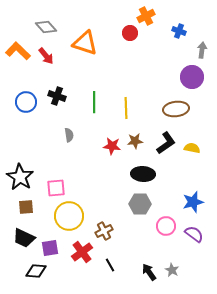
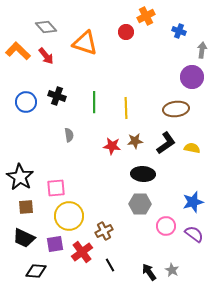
red circle: moved 4 px left, 1 px up
purple square: moved 5 px right, 4 px up
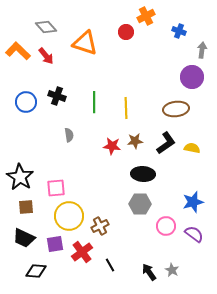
brown cross: moved 4 px left, 5 px up
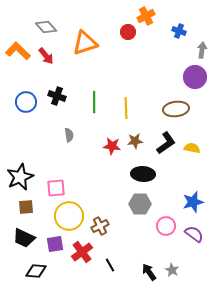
red circle: moved 2 px right
orange triangle: rotated 36 degrees counterclockwise
purple circle: moved 3 px right
black star: rotated 16 degrees clockwise
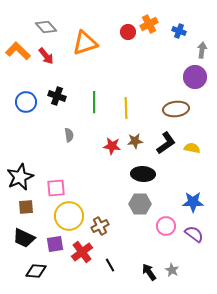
orange cross: moved 3 px right, 8 px down
blue star: rotated 15 degrees clockwise
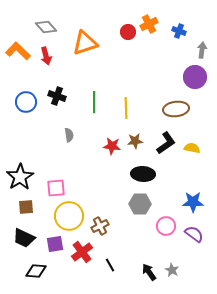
red arrow: rotated 24 degrees clockwise
black star: rotated 8 degrees counterclockwise
